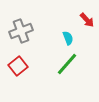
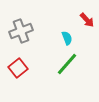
cyan semicircle: moved 1 px left
red square: moved 2 px down
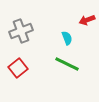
red arrow: rotated 112 degrees clockwise
green line: rotated 75 degrees clockwise
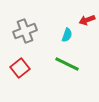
gray cross: moved 4 px right
cyan semicircle: moved 3 px up; rotated 40 degrees clockwise
red square: moved 2 px right
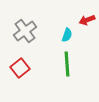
gray cross: rotated 15 degrees counterclockwise
green line: rotated 60 degrees clockwise
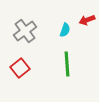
cyan semicircle: moved 2 px left, 5 px up
